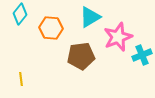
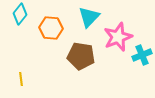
cyan triangle: moved 1 px left; rotated 15 degrees counterclockwise
brown pentagon: rotated 16 degrees clockwise
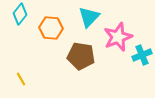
yellow line: rotated 24 degrees counterclockwise
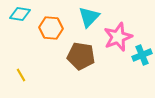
cyan diamond: rotated 60 degrees clockwise
yellow line: moved 4 px up
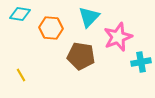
cyan cross: moved 1 px left, 7 px down; rotated 12 degrees clockwise
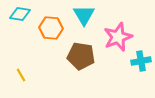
cyan triangle: moved 5 px left, 2 px up; rotated 15 degrees counterclockwise
cyan cross: moved 1 px up
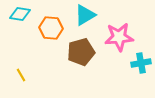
cyan triangle: moved 1 px right; rotated 30 degrees clockwise
pink star: moved 1 px right; rotated 16 degrees clockwise
brown pentagon: moved 4 px up; rotated 24 degrees counterclockwise
cyan cross: moved 2 px down
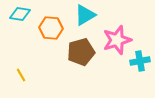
pink star: moved 2 px left, 3 px down; rotated 12 degrees counterclockwise
cyan cross: moved 1 px left, 2 px up
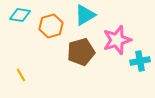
cyan diamond: moved 1 px down
orange hexagon: moved 2 px up; rotated 20 degrees counterclockwise
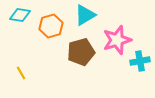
yellow line: moved 2 px up
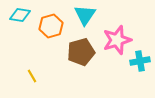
cyan triangle: rotated 25 degrees counterclockwise
yellow line: moved 11 px right, 3 px down
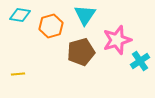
cyan cross: rotated 24 degrees counterclockwise
yellow line: moved 14 px left, 2 px up; rotated 64 degrees counterclockwise
